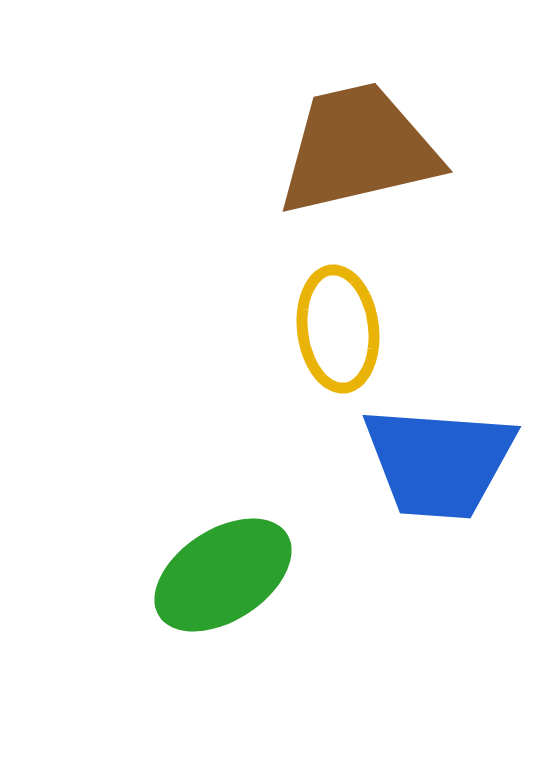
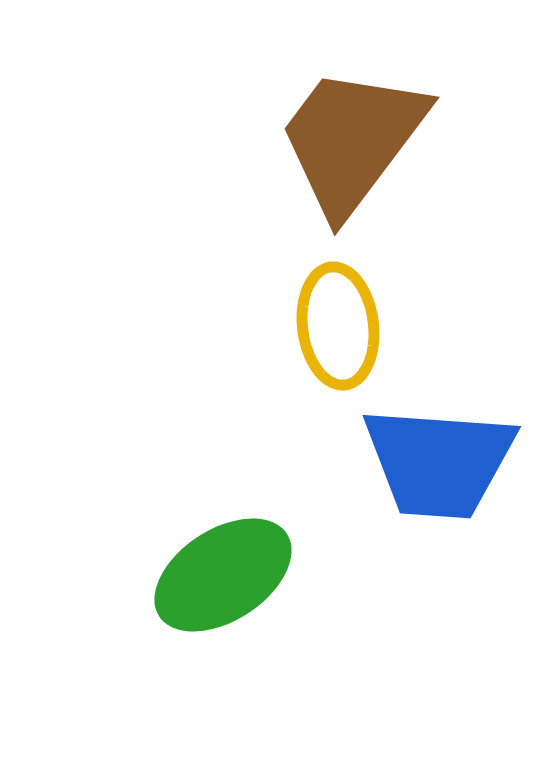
brown trapezoid: moved 6 px left, 9 px up; rotated 40 degrees counterclockwise
yellow ellipse: moved 3 px up
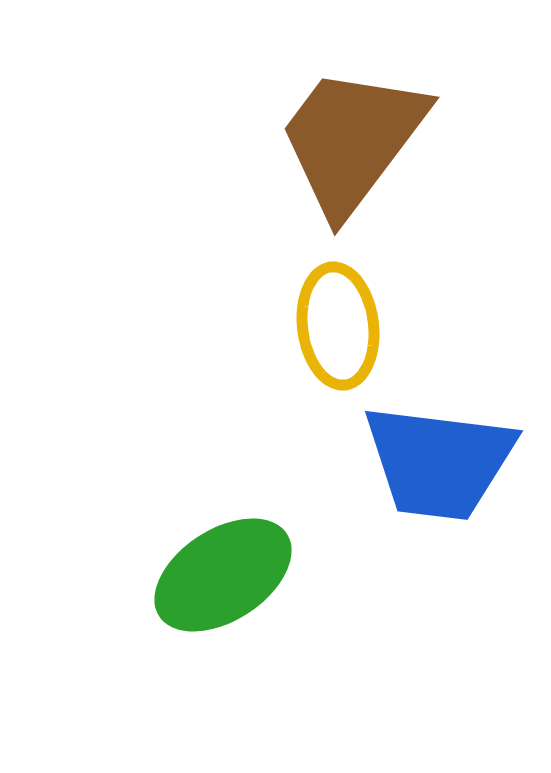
blue trapezoid: rotated 3 degrees clockwise
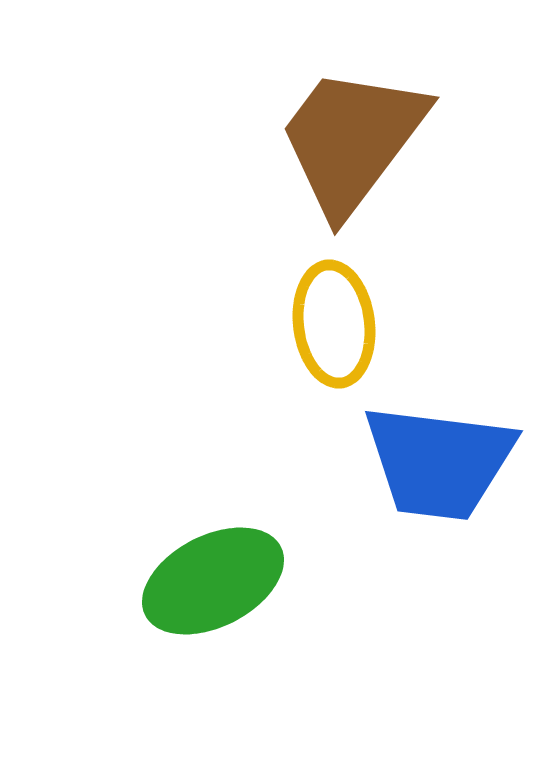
yellow ellipse: moved 4 px left, 2 px up
green ellipse: moved 10 px left, 6 px down; rotated 6 degrees clockwise
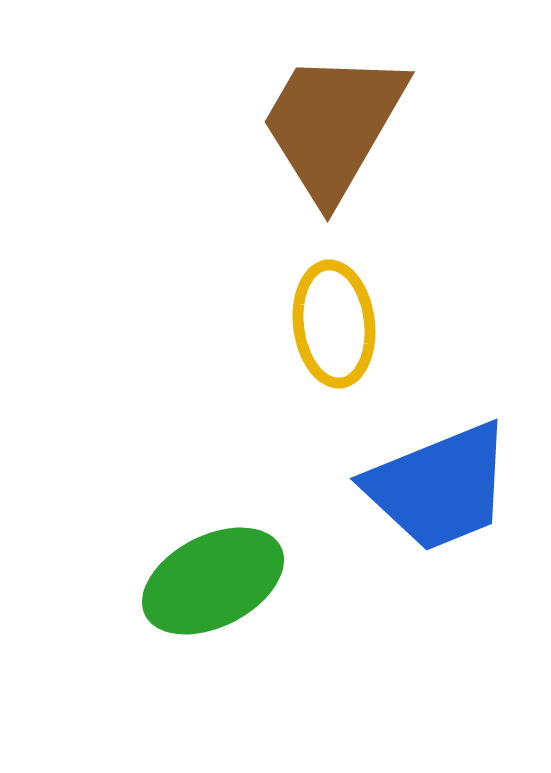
brown trapezoid: moved 19 px left, 15 px up; rotated 7 degrees counterclockwise
blue trapezoid: moved 25 px down; rotated 29 degrees counterclockwise
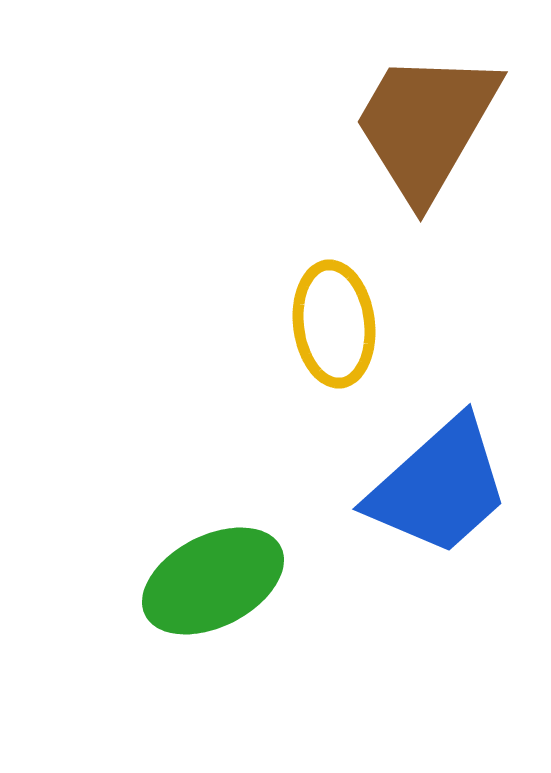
brown trapezoid: moved 93 px right
blue trapezoid: rotated 20 degrees counterclockwise
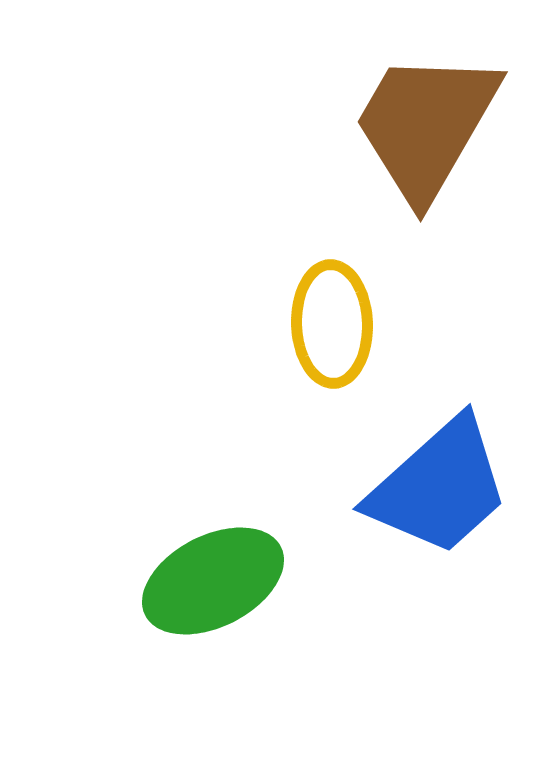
yellow ellipse: moved 2 px left; rotated 5 degrees clockwise
